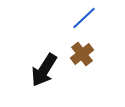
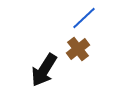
brown cross: moved 4 px left, 5 px up
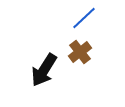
brown cross: moved 2 px right, 3 px down
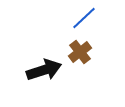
black arrow: rotated 140 degrees counterclockwise
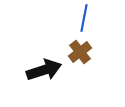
blue line: rotated 36 degrees counterclockwise
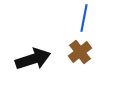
black arrow: moved 11 px left, 11 px up
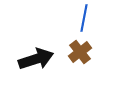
black arrow: moved 3 px right
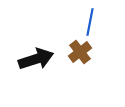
blue line: moved 6 px right, 4 px down
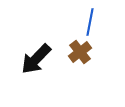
black arrow: rotated 152 degrees clockwise
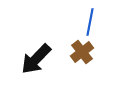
brown cross: moved 2 px right
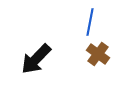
brown cross: moved 16 px right, 2 px down; rotated 15 degrees counterclockwise
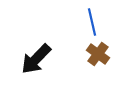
blue line: moved 2 px right; rotated 24 degrees counterclockwise
